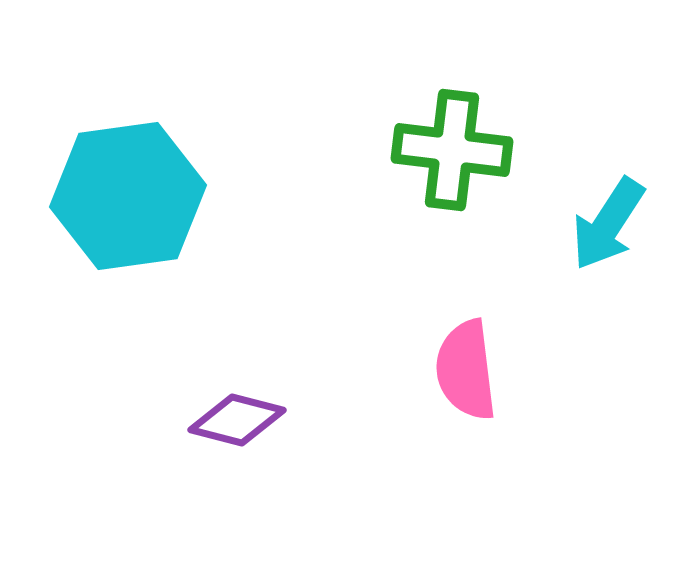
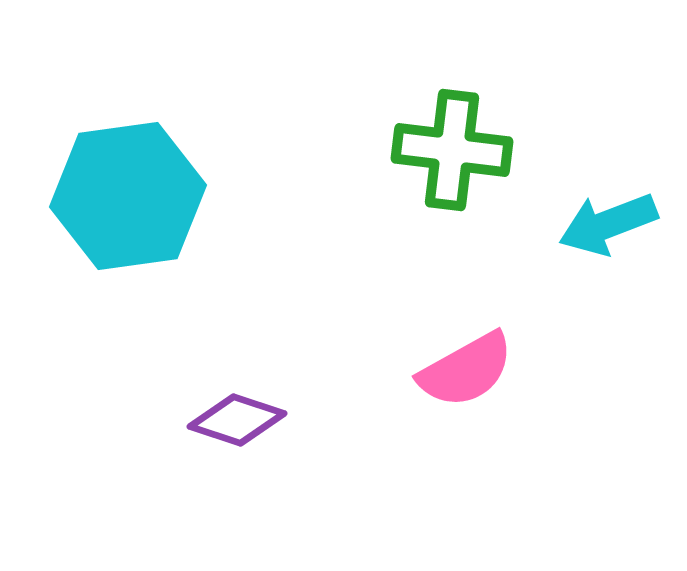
cyan arrow: rotated 36 degrees clockwise
pink semicircle: rotated 112 degrees counterclockwise
purple diamond: rotated 4 degrees clockwise
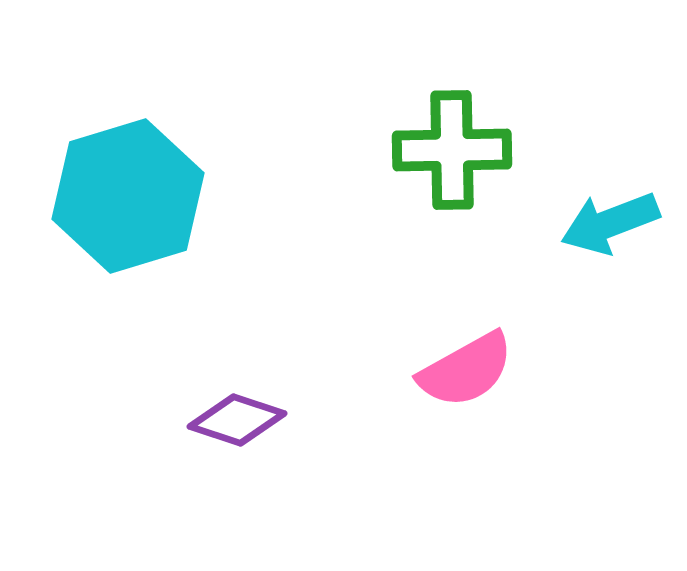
green cross: rotated 8 degrees counterclockwise
cyan hexagon: rotated 9 degrees counterclockwise
cyan arrow: moved 2 px right, 1 px up
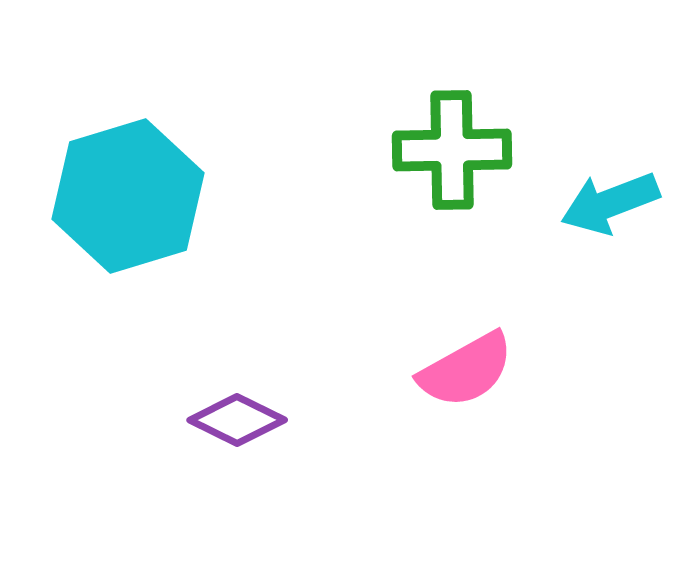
cyan arrow: moved 20 px up
purple diamond: rotated 8 degrees clockwise
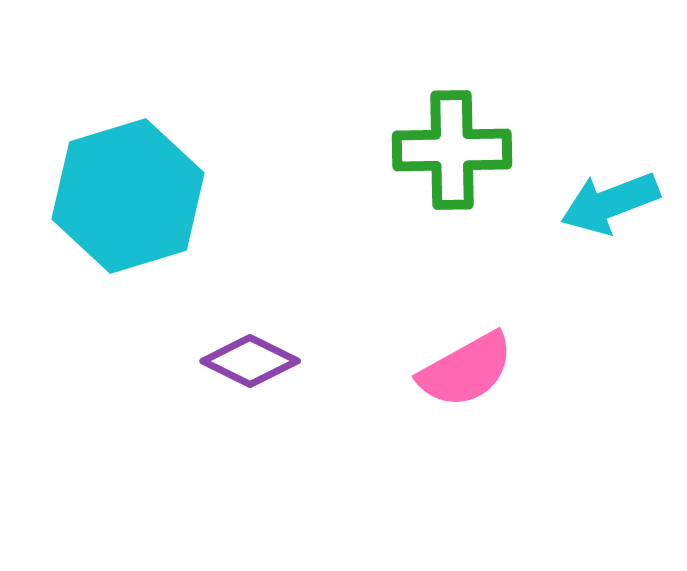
purple diamond: moved 13 px right, 59 px up
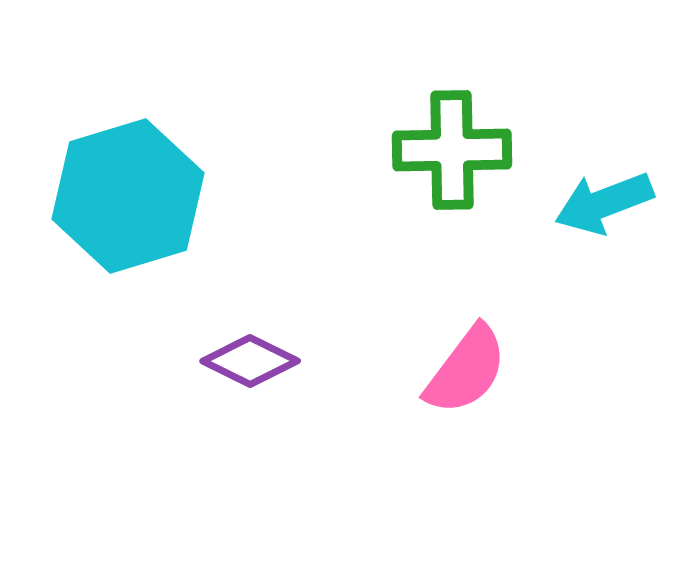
cyan arrow: moved 6 px left
pink semicircle: rotated 24 degrees counterclockwise
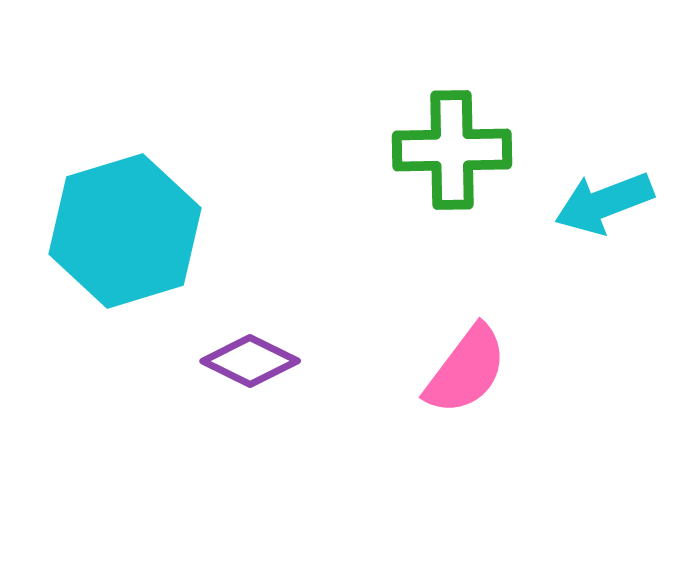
cyan hexagon: moved 3 px left, 35 px down
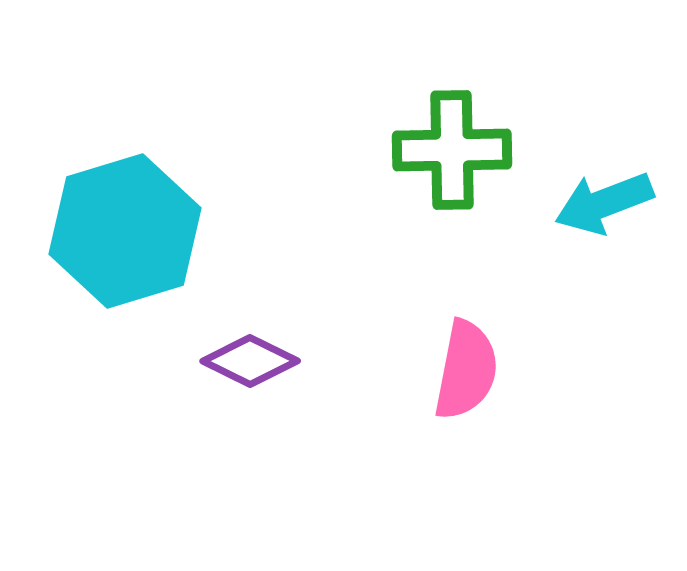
pink semicircle: rotated 26 degrees counterclockwise
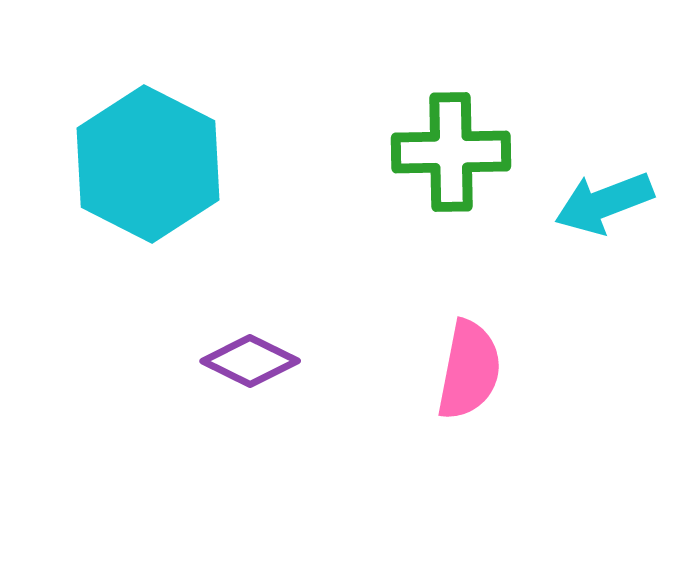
green cross: moved 1 px left, 2 px down
cyan hexagon: moved 23 px right, 67 px up; rotated 16 degrees counterclockwise
pink semicircle: moved 3 px right
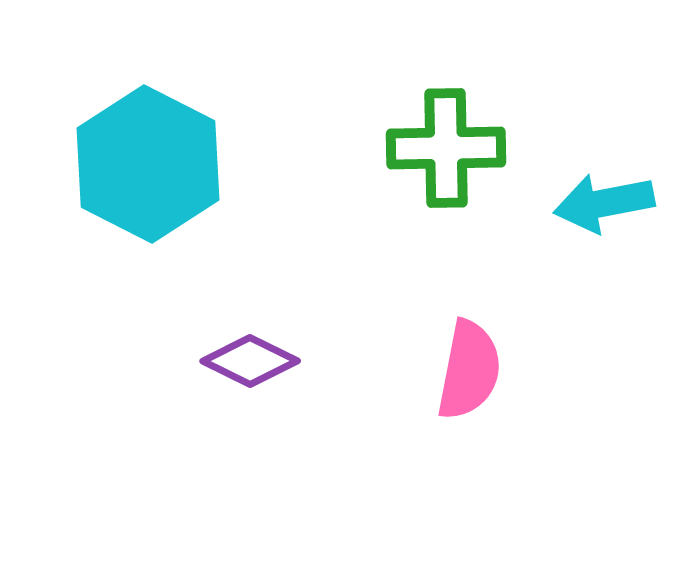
green cross: moved 5 px left, 4 px up
cyan arrow: rotated 10 degrees clockwise
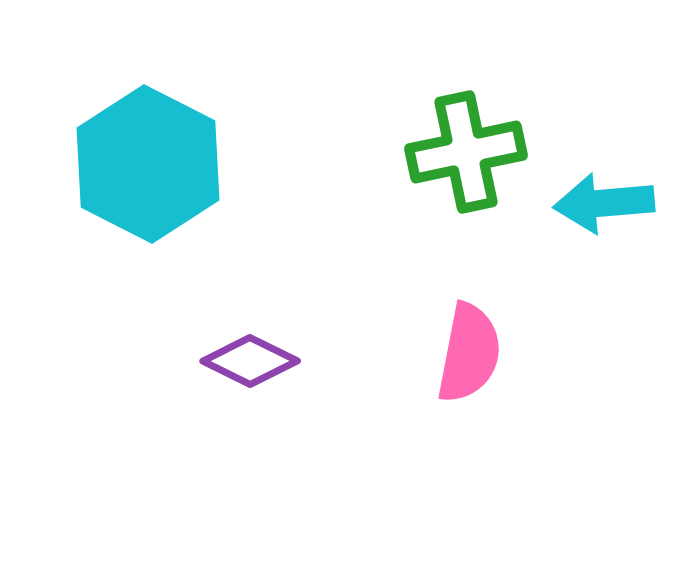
green cross: moved 20 px right, 4 px down; rotated 11 degrees counterclockwise
cyan arrow: rotated 6 degrees clockwise
pink semicircle: moved 17 px up
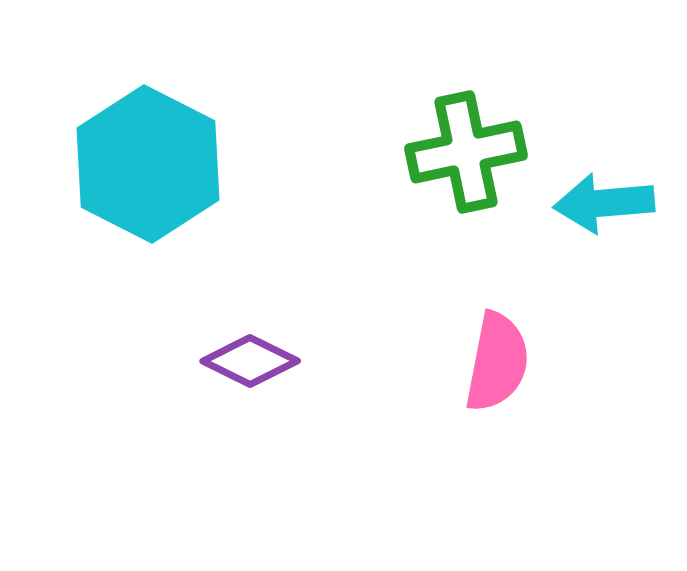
pink semicircle: moved 28 px right, 9 px down
